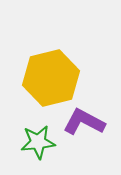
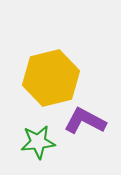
purple L-shape: moved 1 px right, 1 px up
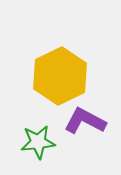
yellow hexagon: moved 9 px right, 2 px up; rotated 12 degrees counterclockwise
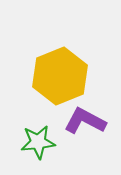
yellow hexagon: rotated 4 degrees clockwise
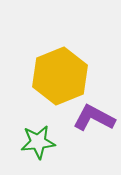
purple L-shape: moved 9 px right, 3 px up
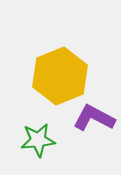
green star: moved 2 px up
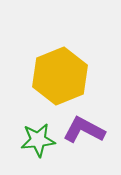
purple L-shape: moved 10 px left, 12 px down
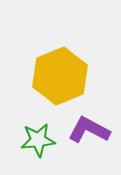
purple L-shape: moved 5 px right
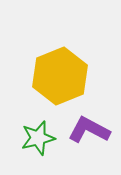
green star: moved 2 px up; rotated 8 degrees counterclockwise
